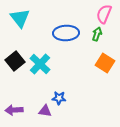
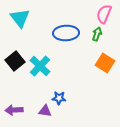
cyan cross: moved 2 px down
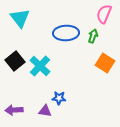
green arrow: moved 4 px left, 2 px down
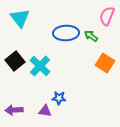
pink semicircle: moved 3 px right, 2 px down
green arrow: moved 2 px left; rotated 72 degrees counterclockwise
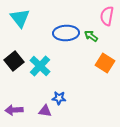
pink semicircle: rotated 12 degrees counterclockwise
black square: moved 1 px left
